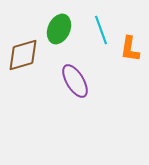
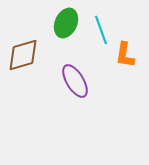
green ellipse: moved 7 px right, 6 px up
orange L-shape: moved 5 px left, 6 px down
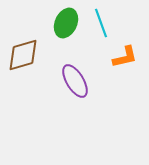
cyan line: moved 7 px up
orange L-shape: moved 2 px down; rotated 112 degrees counterclockwise
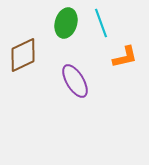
green ellipse: rotated 8 degrees counterclockwise
brown diamond: rotated 9 degrees counterclockwise
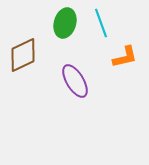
green ellipse: moved 1 px left
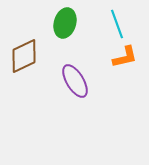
cyan line: moved 16 px right, 1 px down
brown diamond: moved 1 px right, 1 px down
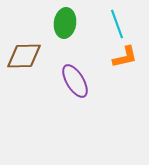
green ellipse: rotated 8 degrees counterclockwise
brown diamond: rotated 24 degrees clockwise
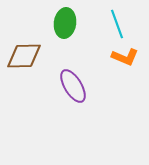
orange L-shape: rotated 36 degrees clockwise
purple ellipse: moved 2 px left, 5 px down
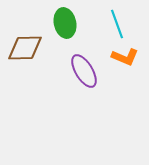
green ellipse: rotated 20 degrees counterclockwise
brown diamond: moved 1 px right, 8 px up
purple ellipse: moved 11 px right, 15 px up
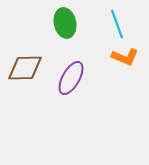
brown diamond: moved 20 px down
purple ellipse: moved 13 px left, 7 px down; rotated 60 degrees clockwise
